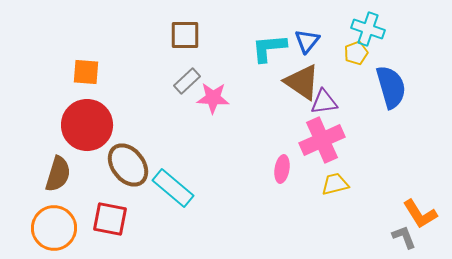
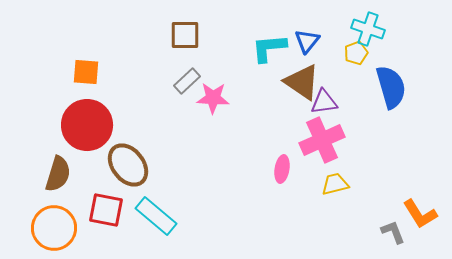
cyan rectangle: moved 17 px left, 28 px down
red square: moved 4 px left, 9 px up
gray L-shape: moved 11 px left, 5 px up
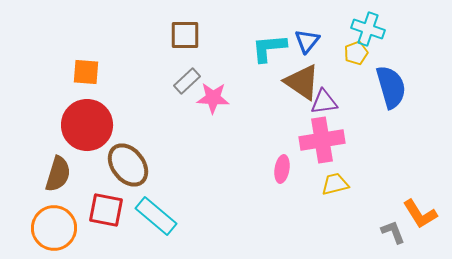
pink cross: rotated 15 degrees clockwise
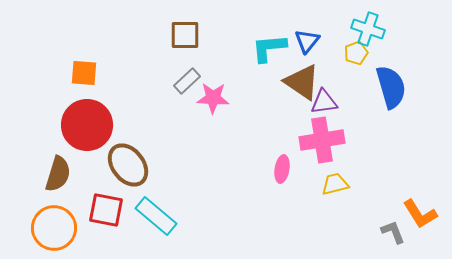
orange square: moved 2 px left, 1 px down
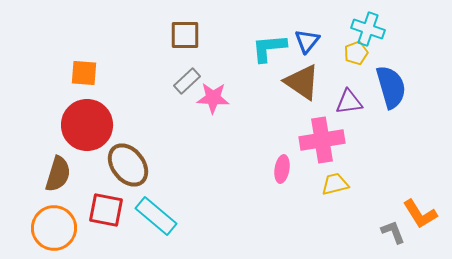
purple triangle: moved 25 px right
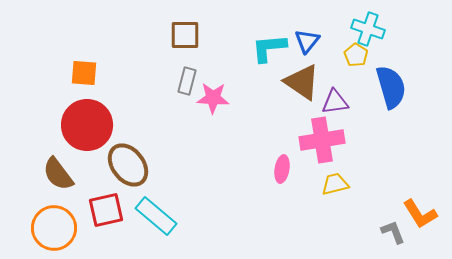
yellow pentagon: moved 2 px down; rotated 20 degrees counterclockwise
gray rectangle: rotated 32 degrees counterclockwise
purple triangle: moved 14 px left
brown semicircle: rotated 126 degrees clockwise
red square: rotated 24 degrees counterclockwise
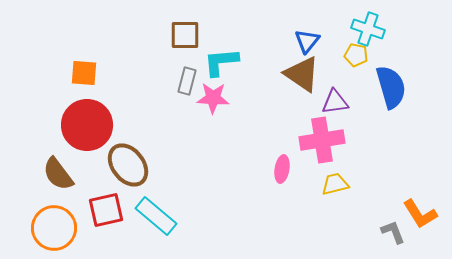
cyan L-shape: moved 48 px left, 14 px down
yellow pentagon: rotated 20 degrees counterclockwise
brown triangle: moved 8 px up
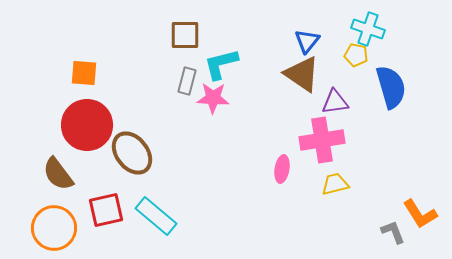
cyan L-shape: moved 2 px down; rotated 9 degrees counterclockwise
brown ellipse: moved 4 px right, 12 px up
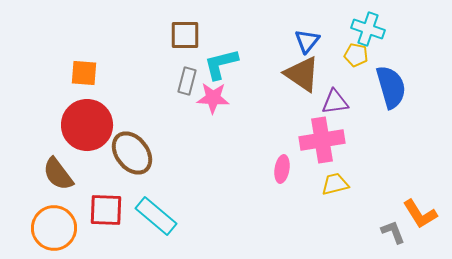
red square: rotated 15 degrees clockwise
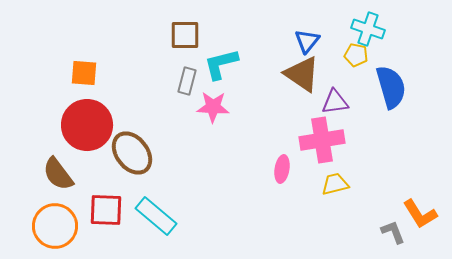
pink star: moved 9 px down
orange circle: moved 1 px right, 2 px up
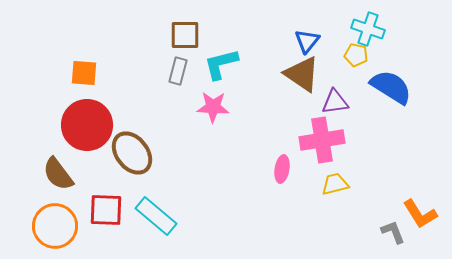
gray rectangle: moved 9 px left, 10 px up
blue semicircle: rotated 42 degrees counterclockwise
